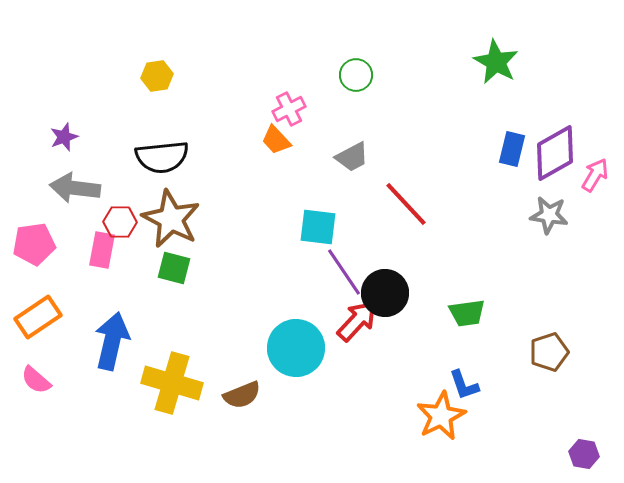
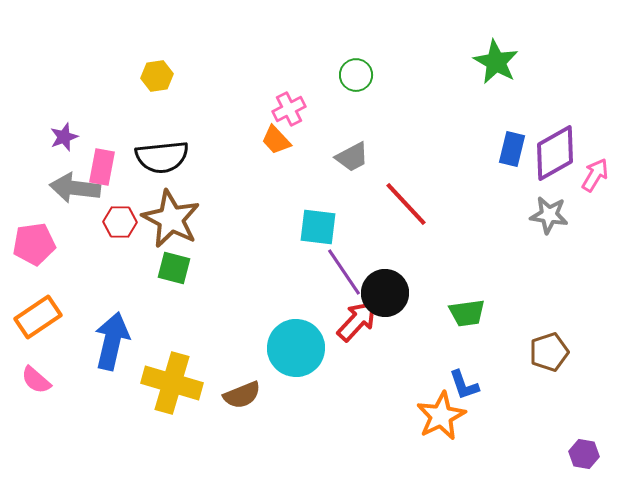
pink rectangle: moved 83 px up
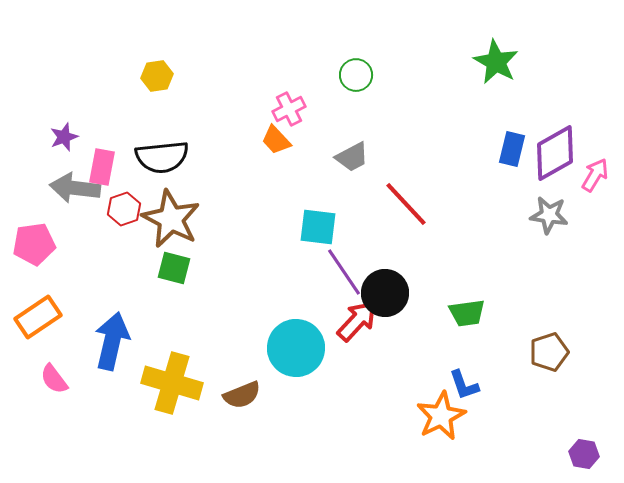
red hexagon: moved 4 px right, 13 px up; rotated 20 degrees counterclockwise
pink semicircle: moved 18 px right, 1 px up; rotated 12 degrees clockwise
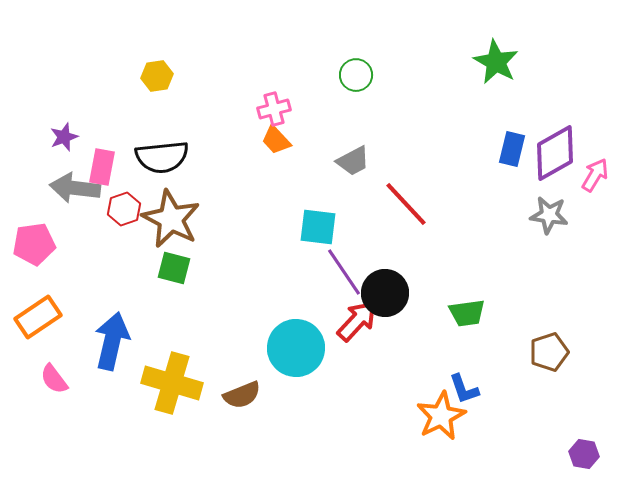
pink cross: moved 15 px left; rotated 12 degrees clockwise
gray trapezoid: moved 1 px right, 4 px down
blue L-shape: moved 4 px down
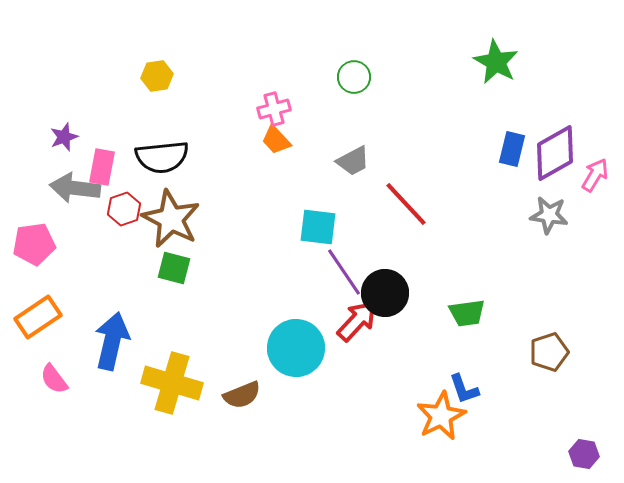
green circle: moved 2 px left, 2 px down
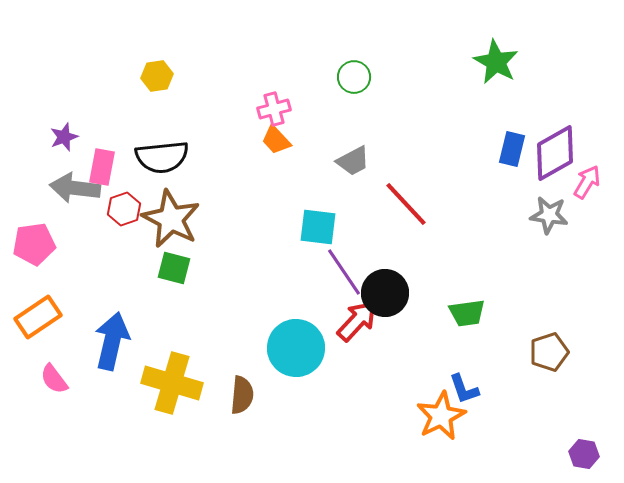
pink arrow: moved 8 px left, 7 px down
brown semicircle: rotated 63 degrees counterclockwise
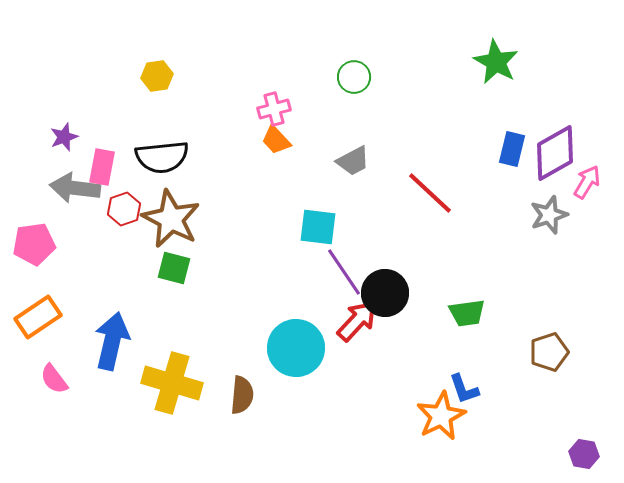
red line: moved 24 px right, 11 px up; rotated 4 degrees counterclockwise
gray star: rotated 27 degrees counterclockwise
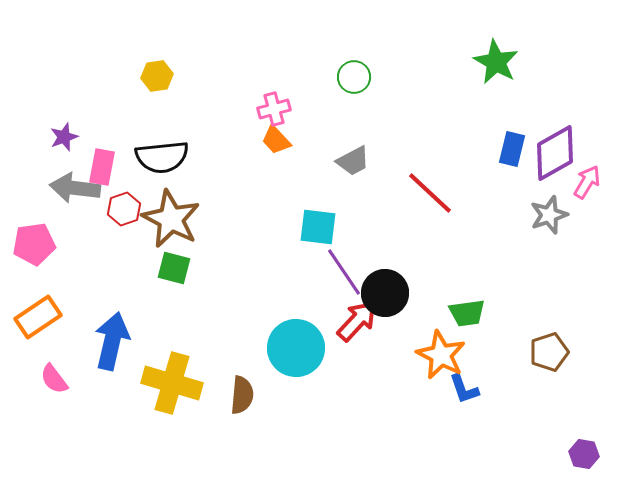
orange star: moved 61 px up; rotated 18 degrees counterclockwise
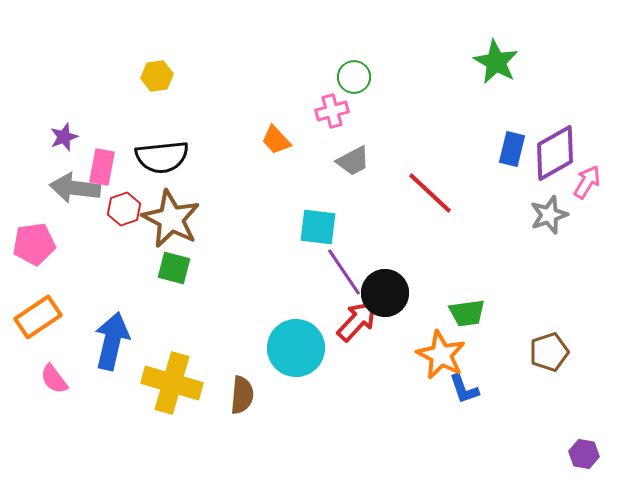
pink cross: moved 58 px right, 2 px down
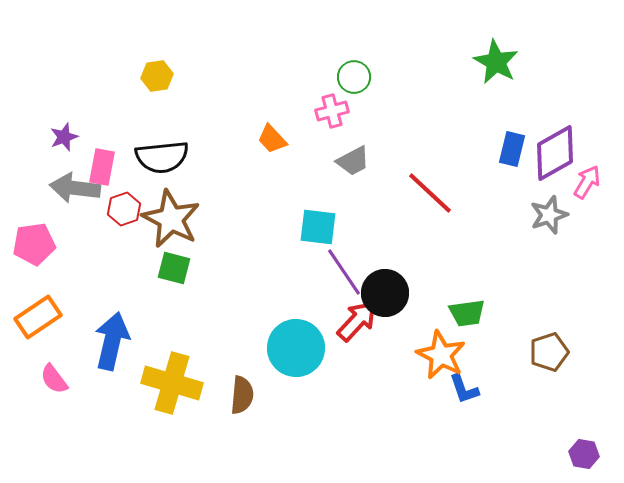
orange trapezoid: moved 4 px left, 1 px up
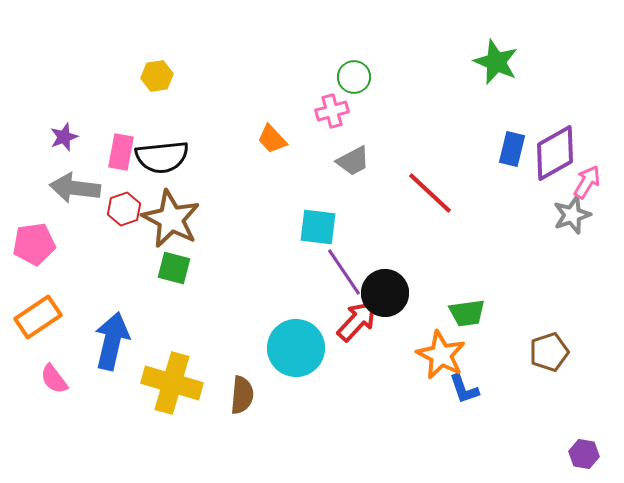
green star: rotated 6 degrees counterclockwise
pink rectangle: moved 19 px right, 15 px up
gray star: moved 23 px right
